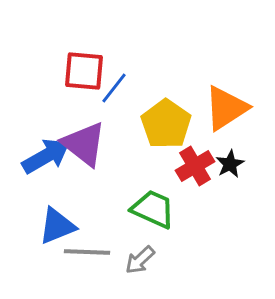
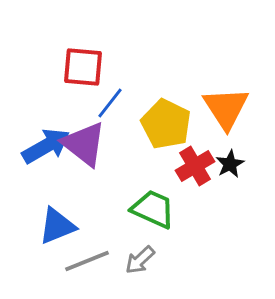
red square: moved 1 px left, 4 px up
blue line: moved 4 px left, 15 px down
orange triangle: rotated 30 degrees counterclockwise
yellow pentagon: rotated 9 degrees counterclockwise
blue arrow: moved 10 px up
gray line: moved 9 px down; rotated 24 degrees counterclockwise
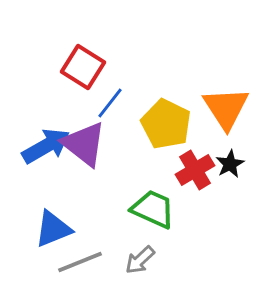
red square: rotated 27 degrees clockwise
red cross: moved 4 px down
blue triangle: moved 4 px left, 3 px down
gray line: moved 7 px left, 1 px down
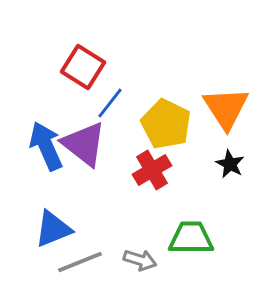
blue arrow: rotated 84 degrees counterclockwise
black star: rotated 16 degrees counterclockwise
red cross: moved 43 px left
green trapezoid: moved 38 px right, 29 px down; rotated 24 degrees counterclockwise
gray arrow: rotated 120 degrees counterclockwise
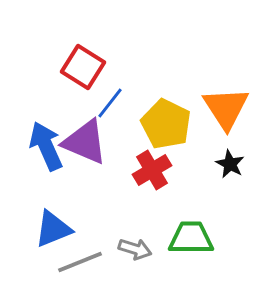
purple triangle: moved 1 px right, 2 px up; rotated 15 degrees counterclockwise
gray arrow: moved 5 px left, 11 px up
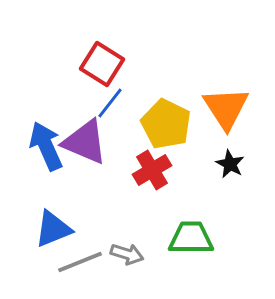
red square: moved 19 px right, 3 px up
gray arrow: moved 8 px left, 5 px down
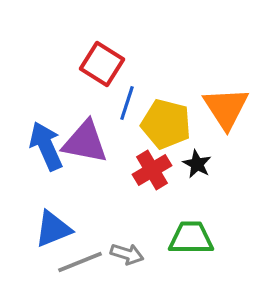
blue line: moved 17 px right; rotated 20 degrees counterclockwise
yellow pentagon: rotated 12 degrees counterclockwise
purple triangle: rotated 12 degrees counterclockwise
black star: moved 33 px left
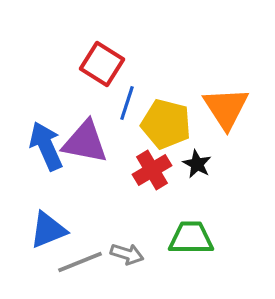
blue triangle: moved 5 px left, 1 px down
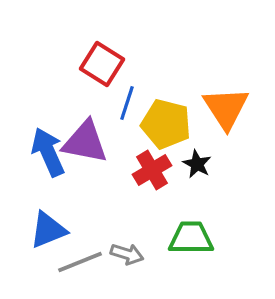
blue arrow: moved 2 px right, 6 px down
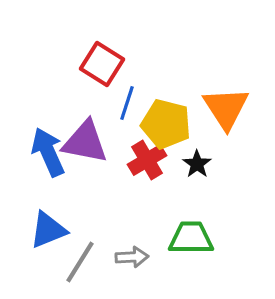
black star: rotated 8 degrees clockwise
red cross: moved 5 px left, 10 px up
gray arrow: moved 5 px right, 3 px down; rotated 20 degrees counterclockwise
gray line: rotated 36 degrees counterclockwise
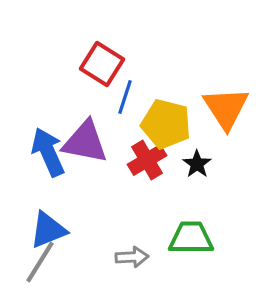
blue line: moved 2 px left, 6 px up
gray line: moved 40 px left
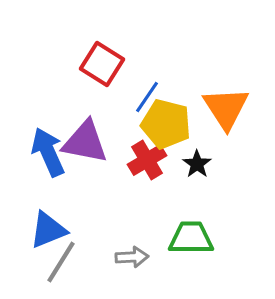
blue line: moved 22 px right; rotated 16 degrees clockwise
gray line: moved 21 px right
